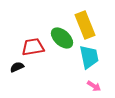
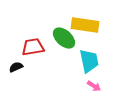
yellow rectangle: rotated 60 degrees counterclockwise
green ellipse: moved 2 px right
cyan trapezoid: moved 4 px down
black semicircle: moved 1 px left
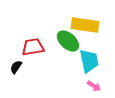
green ellipse: moved 4 px right, 3 px down
black semicircle: rotated 32 degrees counterclockwise
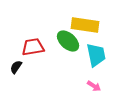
cyan trapezoid: moved 7 px right, 6 px up
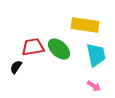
green ellipse: moved 9 px left, 8 px down
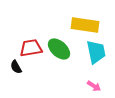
red trapezoid: moved 2 px left, 1 px down
cyan trapezoid: moved 3 px up
black semicircle: rotated 64 degrees counterclockwise
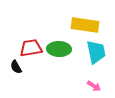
green ellipse: rotated 40 degrees counterclockwise
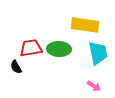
cyan trapezoid: moved 2 px right, 1 px down
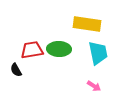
yellow rectangle: moved 2 px right, 1 px up
red trapezoid: moved 1 px right, 2 px down
black semicircle: moved 3 px down
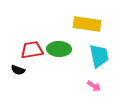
cyan trapezoid: moved 1 px right, 3 px down
black semicircle: moved 2 px right; rotated 40 degrees counterclockwise
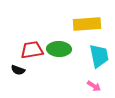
yellow rectangle: rotated 12 degrees counterclockwise
